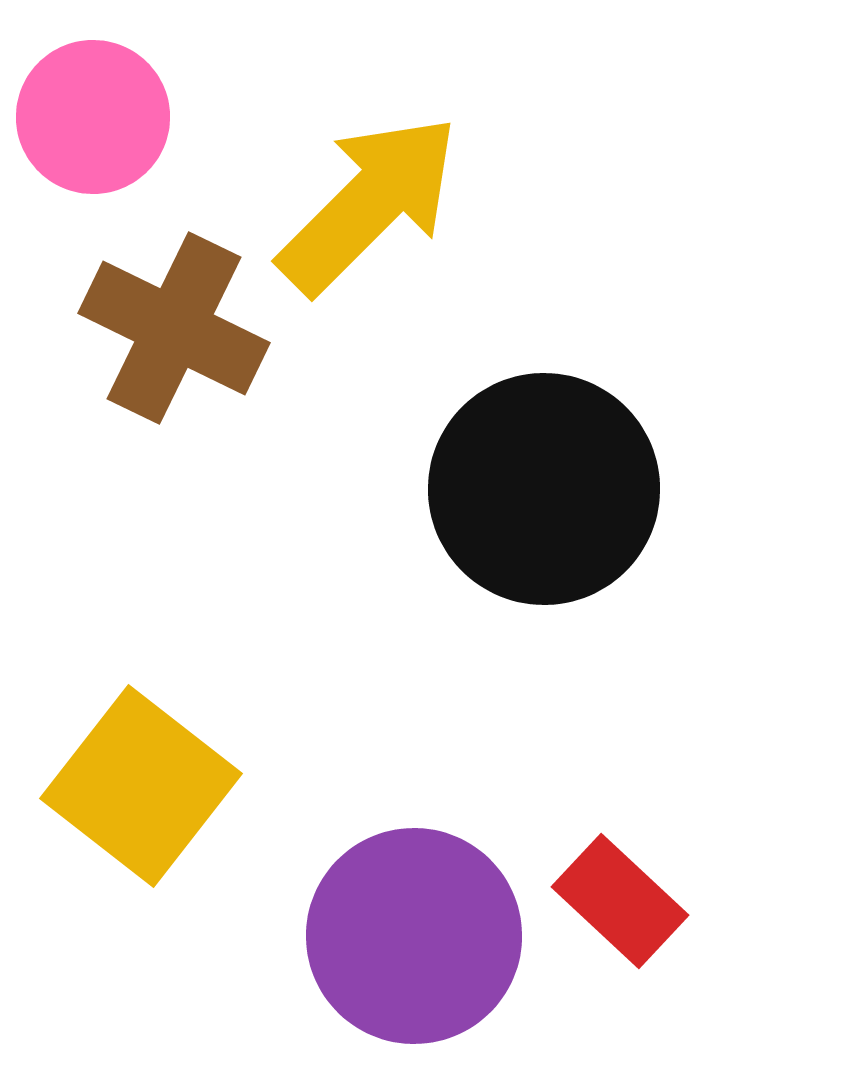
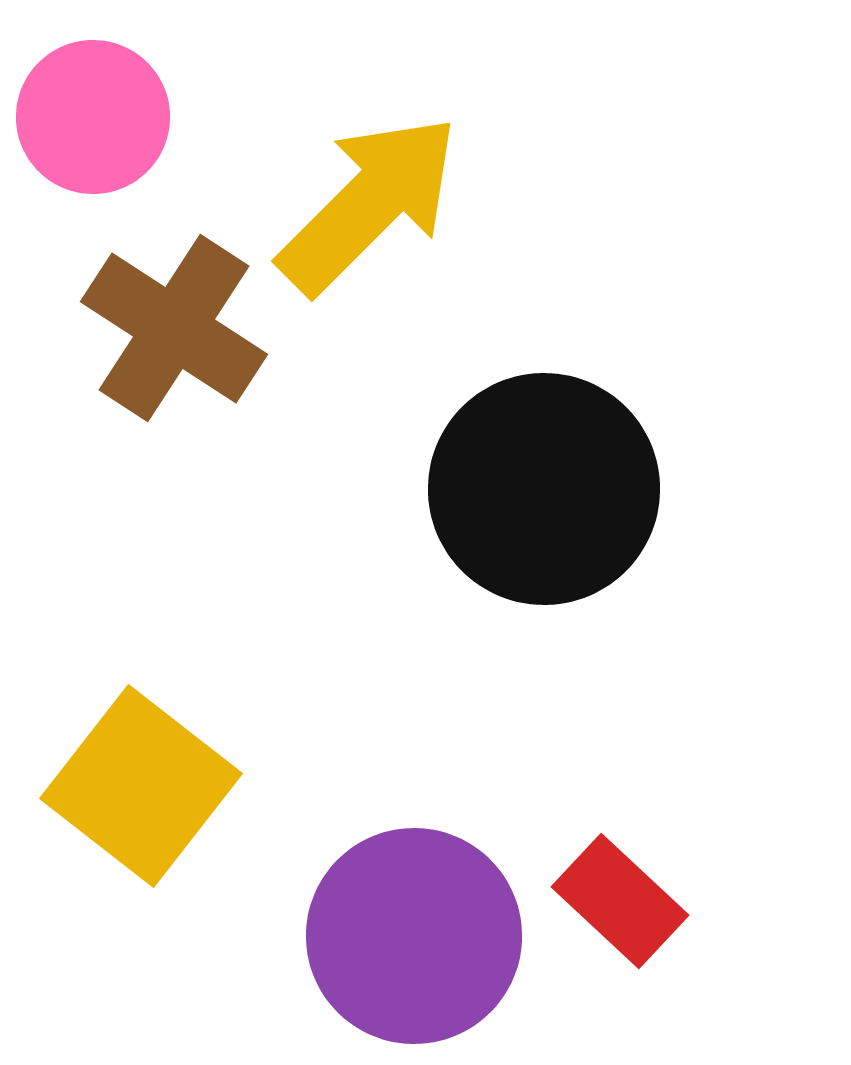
brown cross: rotated 7 degrees clockwise
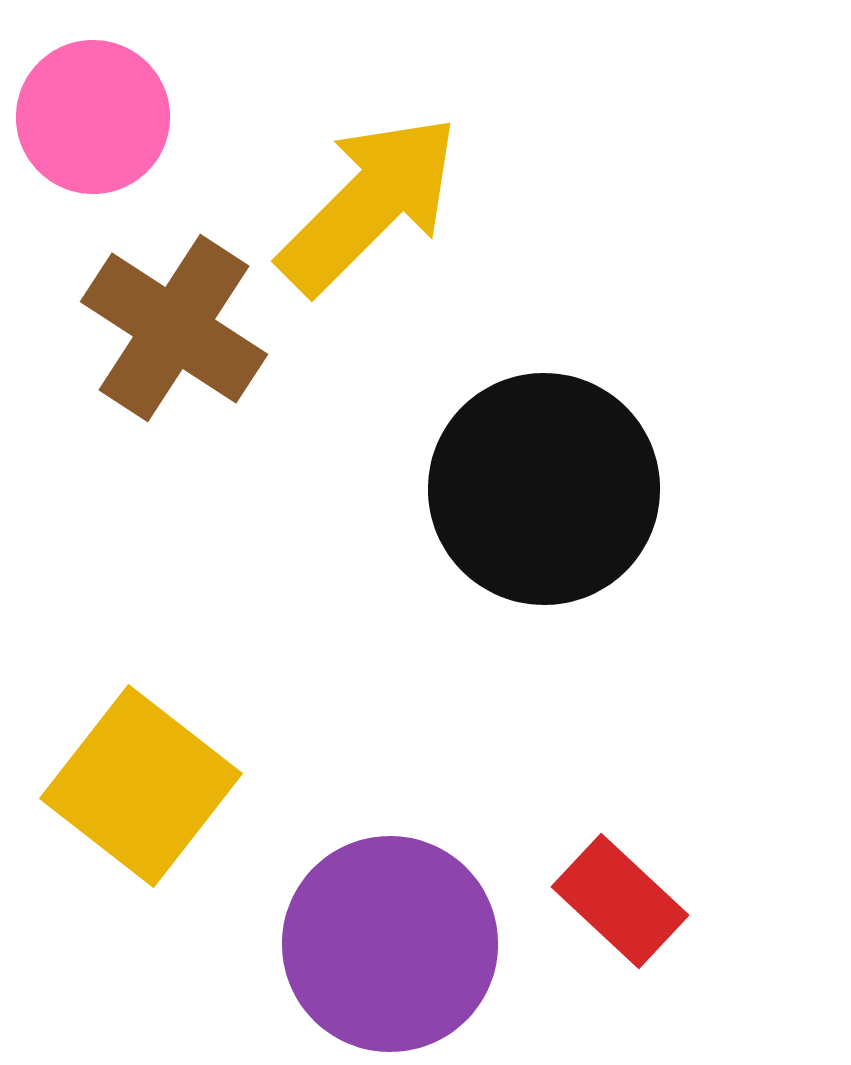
purple circle: moved 24 px left, 8 px down
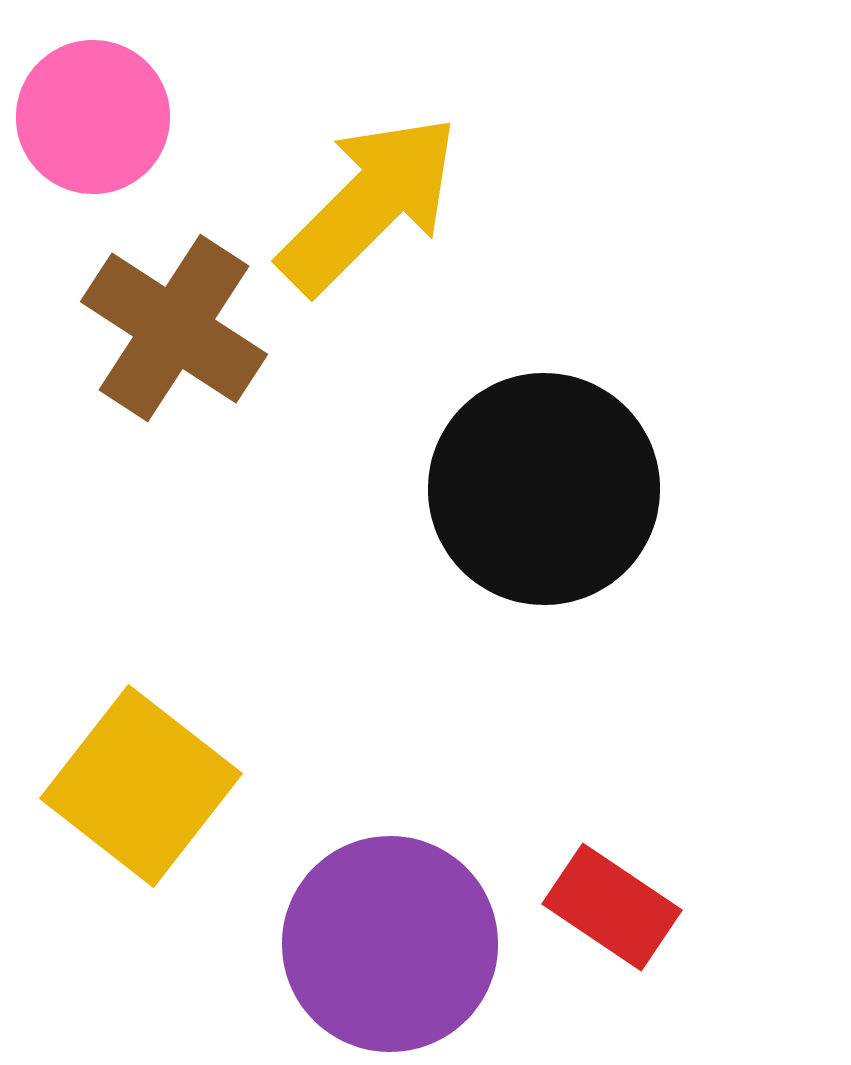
red rectangle: moved 8 px left, 6 px down; rotated 9 degrees counterclockwise
